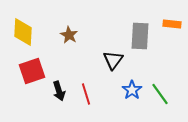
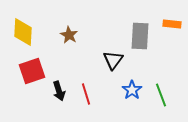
green line: moved 1 px right, 1 px down; rotated 15 degrees clockwise
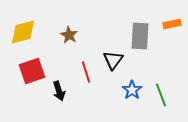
orange rectangle: rotated 18 degrees counterclockwise
yellow diamond: rotated 72 degrees clockwise
red line: moved 22 px up
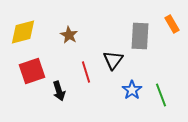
orange rectangle: rotated 72 degrees clockwise
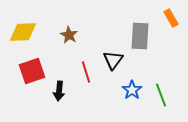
orange rectangle: moved 1 px left, 6 px up
yellow diamond: rotated 12 degrees clockwise
black arrow: rotated 24 degrees clockwise
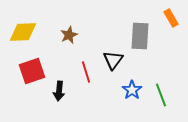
brown star: rotated 18 degrees clockwise
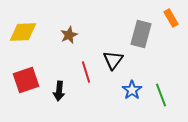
gray rectangle: moved 1 px right, 2 px up; rotated 12 degrees clockwise
red square: moved 6 px left, 9 px down
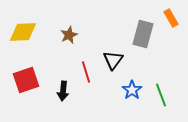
gray rectangle: moved 2 px right
black arrow: moved 4 px right
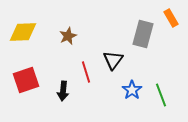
brown star: moved 1 px left, 1 px down
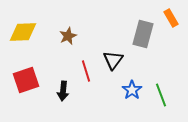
red line: moved 1 px up
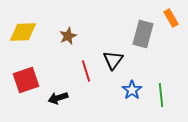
black arrow: moved 5 px left, 7 px down; rotated 66 degrees clockwise
green line: rotated 15 degrees clockwise
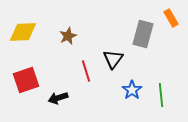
black triangle: moved 1 px up
